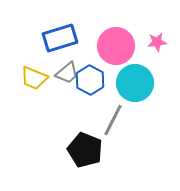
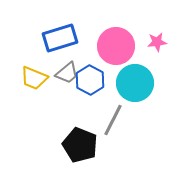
black pentagon: moved 5 px left, 5 px up
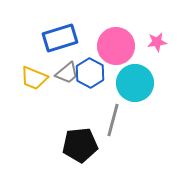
blue hexagon: moved 7 px up
gray line: rotated 12 degrees counterclockwise
black pentagon: rotated 28 degrees counterclockwise
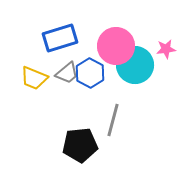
pink star: moved 9 px right, 7 px down
cyan circle: moved 18 px up
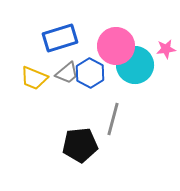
gray line: moved 1 px up
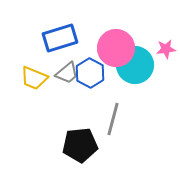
pink circle: moved 2 px down
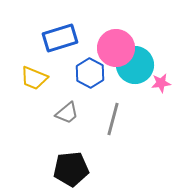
pink star: moved 5 px left, 34 px down
gray trapezoid: moved 40 px down
black pentagon: moved 9 px left, 24 px down
